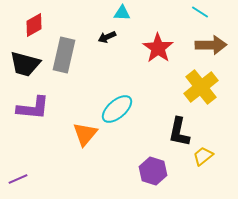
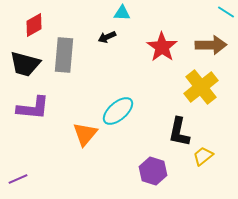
cyan line: moved 26 px right
red star: moved 4 px right, 1 px up
gray rectangle: rotated 8 degrees counterclockwise
cyan ellipse: moved 1 px right, 2 px down
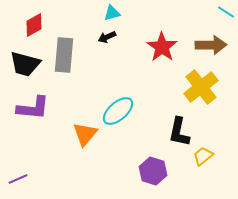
cyan triangle: moved 10 px left; rotated 18 degrees counterclockwise
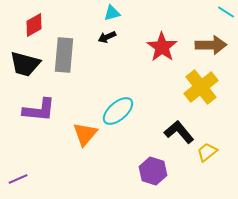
purple L-shape: moved 6 px right, 2 px down
black L-shape: rotated 128 degrees clockwise
yellow trapezoid: moved 4 px right, 4 px up
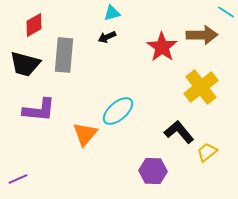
brown arrow: moved 9 px left, 10 px up
purple hexagon: rotated 16 degrees counterclockwise
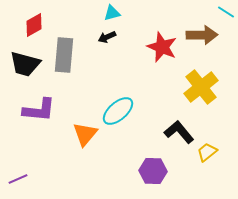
red star: rotated 12 degrees counterclockwise
